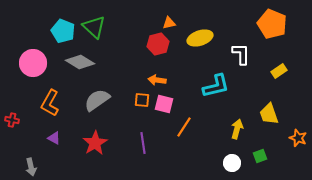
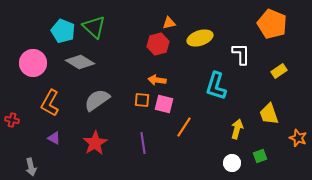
cyan L-shape: rotated 120 degrees clockwise
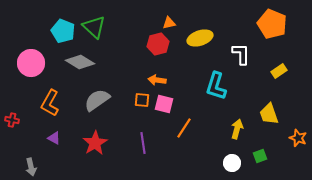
pink circle: moved 2 px left
orange line: moved 1 px down
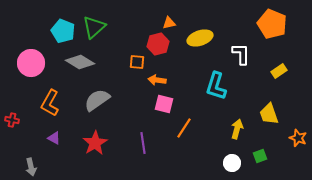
green triangle: rotated 35 degrees clockwise
orange square: moved 5 px left, 38 px up
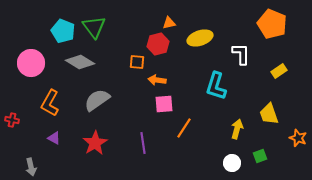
green triangle: rotated 25 degrees counterclockwise
pink square: rotated 18 degrees counterclockwise
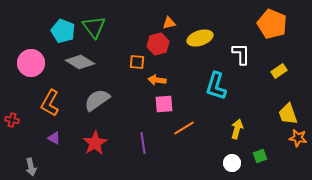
yellow trapezoid: moved 19 px right
orange line: rotated 25 degrees clockwise
orange star: rotated 12 degrees counterclockwise
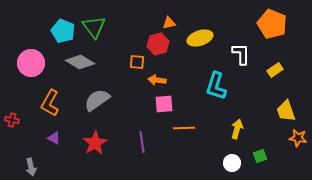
yellow rectangle: moved 4 px left, 1 px up
yellow trapezoid: moved 2 px left, 3 px up
orange line: rotated 30 degrees clockwise
purple line: moved 1 px left, 1 px up
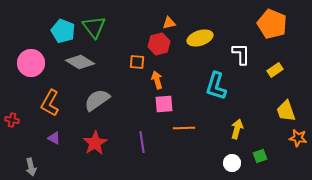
red hexagon: moved 1 px right
orange arrow: rotated 66 degrees clockwise
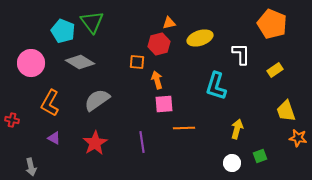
green triangle: moved 2 px left, 5 px up
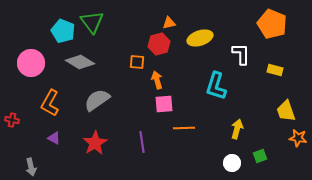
yellow rectangle: rotated 49 degrees clockwise
